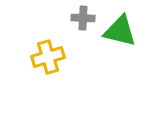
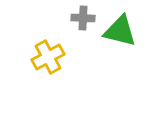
yellow cross: rotated 12 degrees counterclockwise
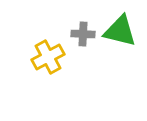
gray cross: moved 16 px down
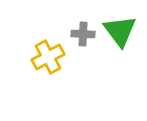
green triangle: rotated 39 degrees clockwise
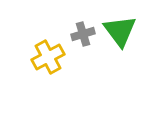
gray cross: rotated 20 degrees counterclockwise
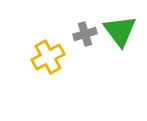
gray cross: moved 2 px right
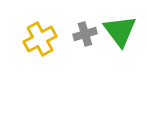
yellow cross: moved 8 px left, 18 px up
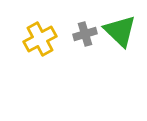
green triangle: rotated 9 degrees counterclockwise
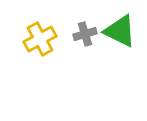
green triangle: rotated 18 degrees counterclockwise
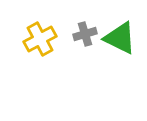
green triangle: moved 7 px down
